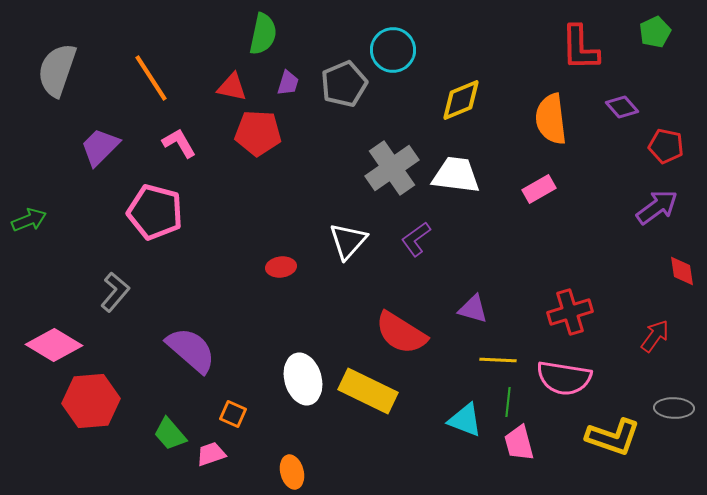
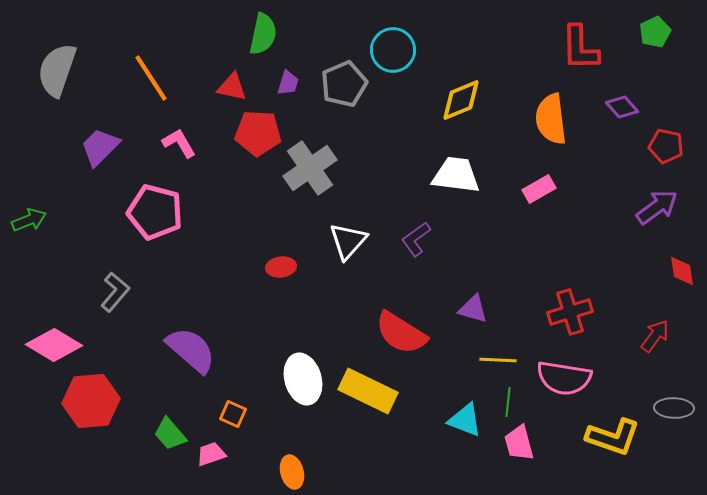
gray cross at (392, 168): moved 82 px left
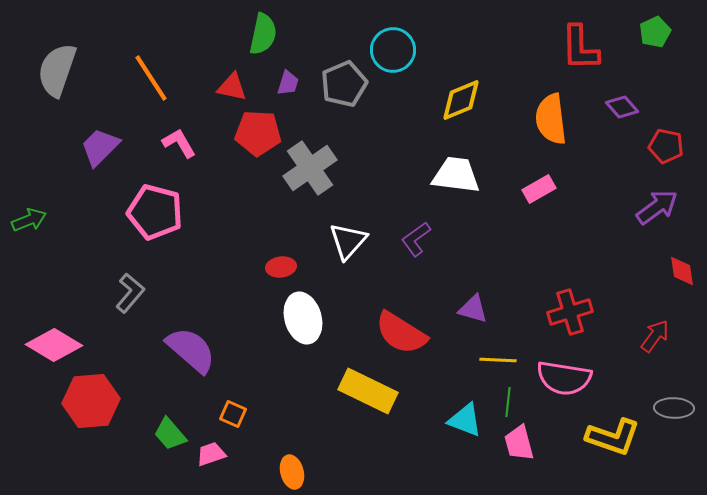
gray L-shape at (115, 292): moved 15 px right, 1 px down
white ellipse at (303, 379): moved 61 px up
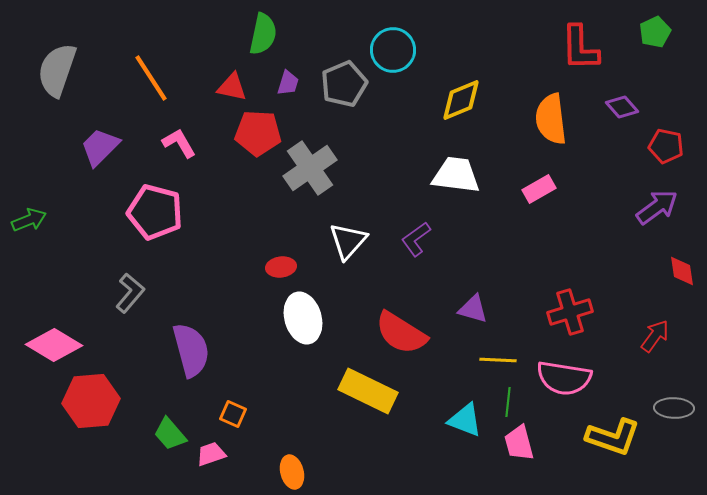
purple semicircle at (191, 350): rotated 34 degrees clockwise
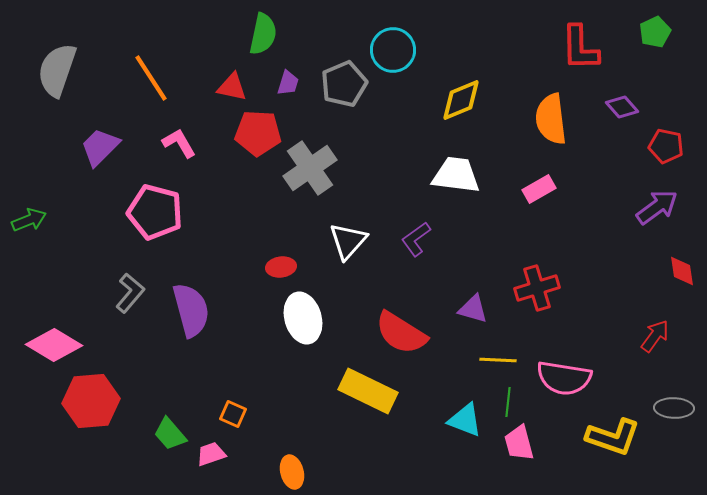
red cross at (570, 312): moved 33 px left, 24 px up
purple semicircle at (191, 350): moved 40 px up
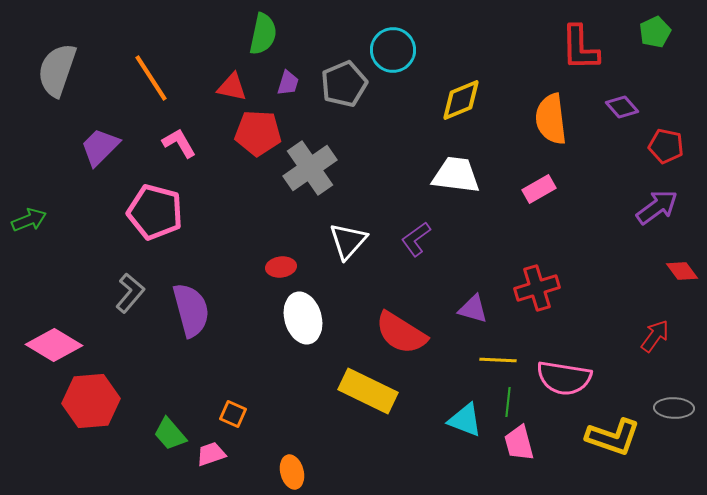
red diamond at (682, 271): rotated 28 degrees counterclockwise
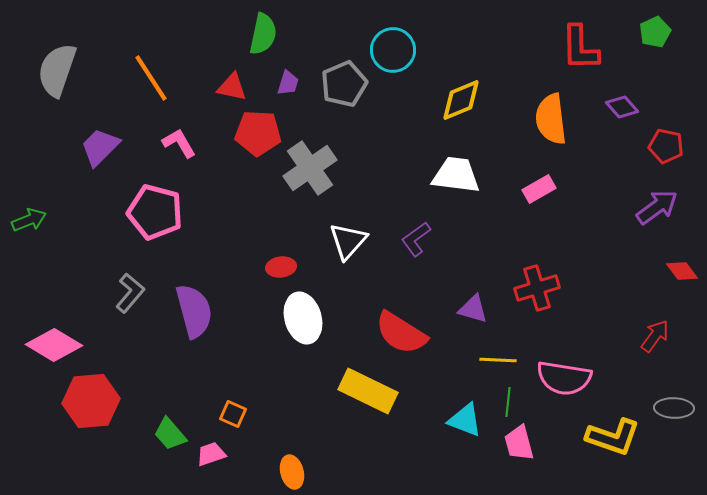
purple semicircle at (191, 310): moved 3 px right, 1 px down
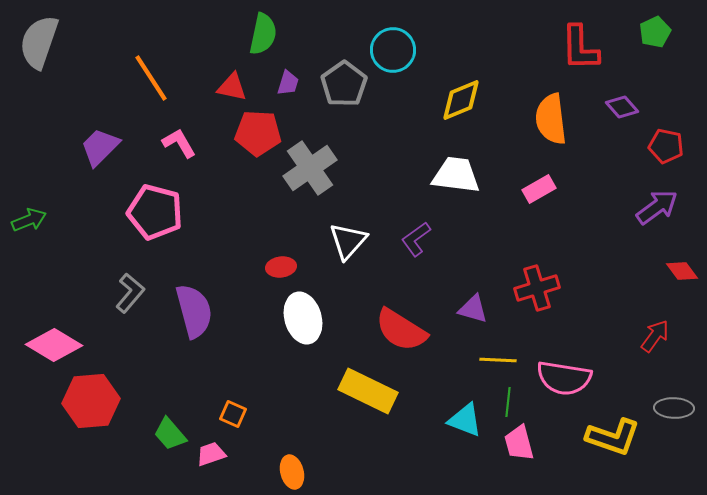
gray semicircle at (57, 70): moved 18 px left, 28 px up
gray pentagon at (344, 84): rotated 12 degrees counterclockwise
red semicircle at (401, 333): moved 3 px up
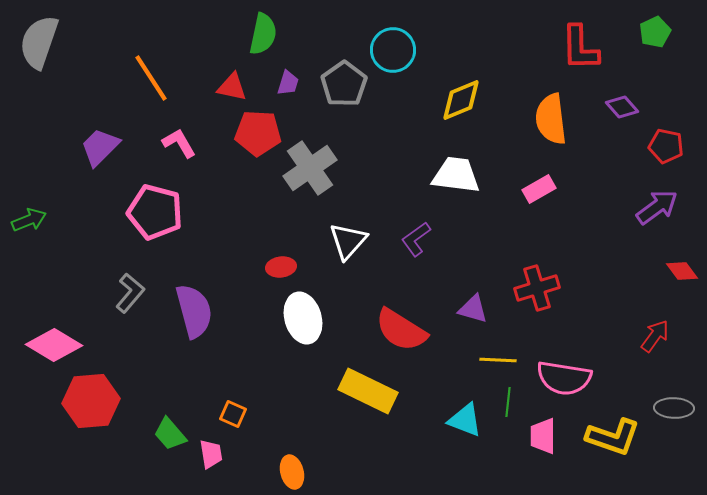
pink trapezoid at (519, 443): moved 24 px right, 7 px up; rotated 15 degrees clockwise
pink trapezoid at (211, 454): rotated 100 degrees clockwise
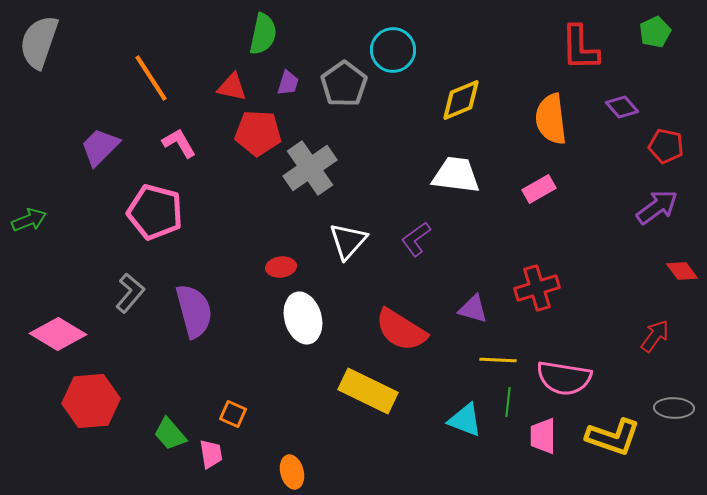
pink diamond at (54, 345): moved 4 px right, 11 px up
